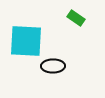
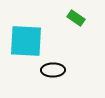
black ellipse: moved 4 px down
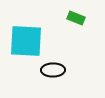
green rectangle: rotated 12 degrees counterclockwise
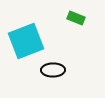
cyan square: rotated 24 degrees counterclockwise
